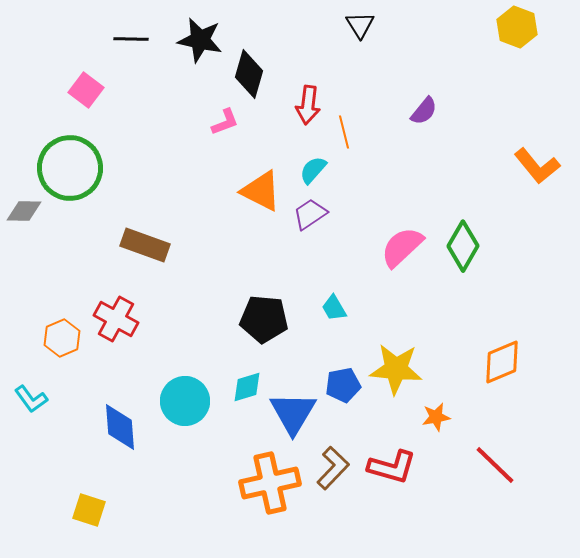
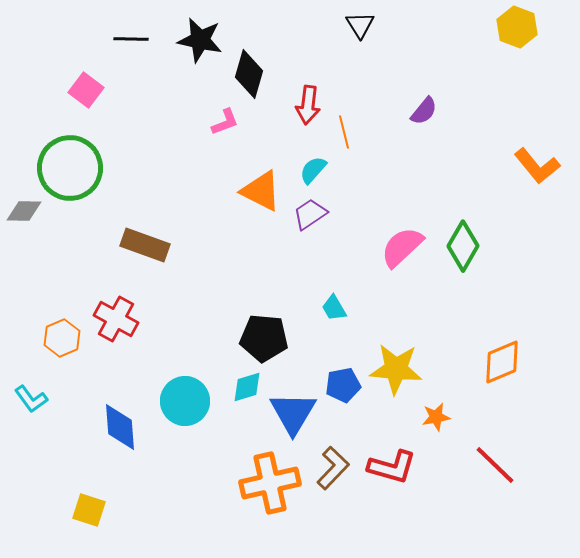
black pentagon: moved 19 px down
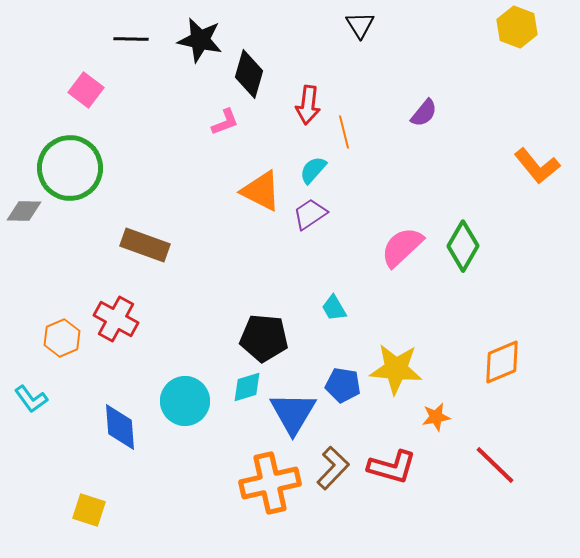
purple semicircle: moved 2 px down
blue pentagon: rotated 20 degrees clockwise
